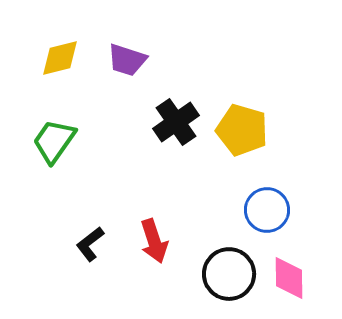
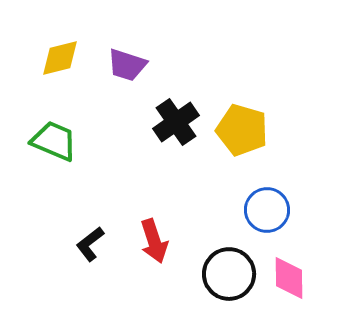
purple trapezoid: moved 5 px down
green trapezoid: rotated 78 degrees clockwise
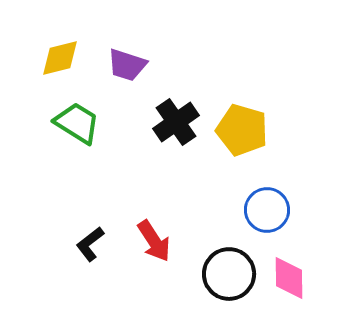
green trapezoid: moved 23 px right, 18 px up; rotated 9 degrees clockwise
red arrow: rotated 15 degrees counterclockwise
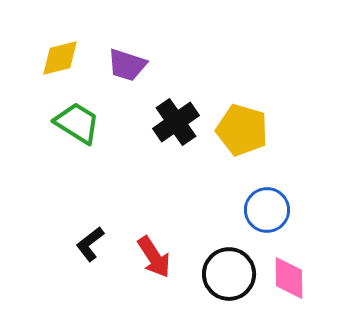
red arrow: moved 16 px down
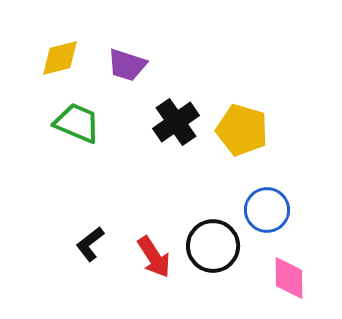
green trapezoid: rotated 9 degrees counterclockwise
black circle: moved 16 px left, 28 px up
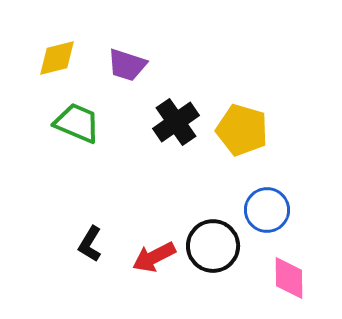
yellow diamond: moved 3 px left
black L-shape: rotated 21 degrees counterclockwise
red arrow: rotated 96 degrees clockwise
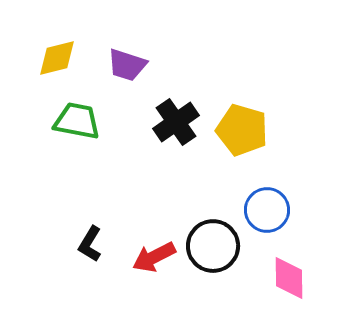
green trapezoid: moved 2 px up; rotated 12 degrees counterclockwise
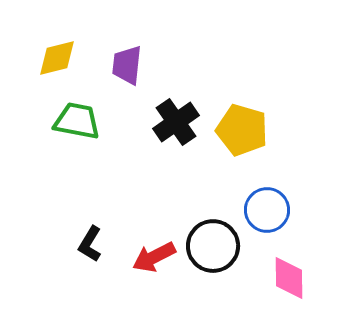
purple trapezoid: rotated 78 degrees clockwise
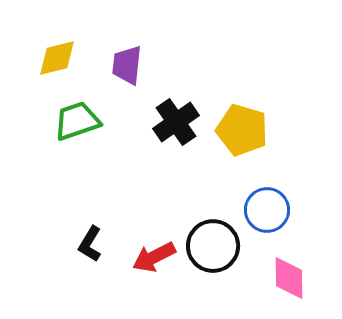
green trapezoid: rotated 30 degrees counterclockwise
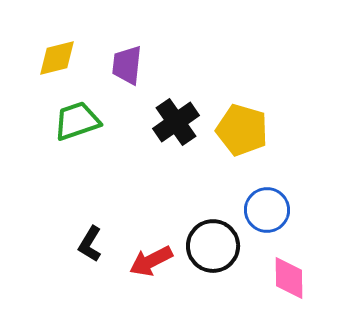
red arrow: moved 3 px left, 4 px down
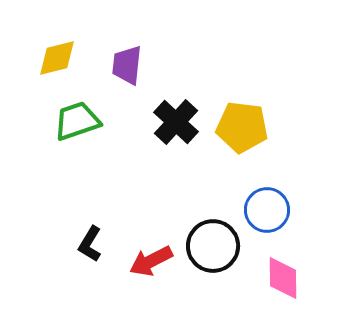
black cross: rotated 12 degrees counterclockwise
yellow pentagon: moved 3 px up; rotated 9 degrees counterclockwise
pink diamond: moved 6 px left
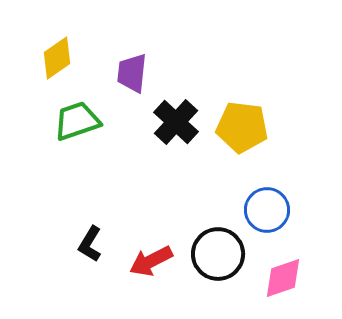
yellow diamond: rotated 21 degrees counterclockwise
purple trapezoid: moved 5 px right, 8 px down
black circle: moved 5 px right, 8 px down
pink diamond: rotated 72 degrees clockwise
